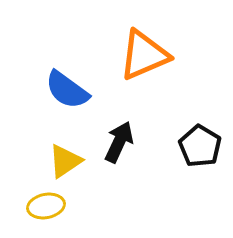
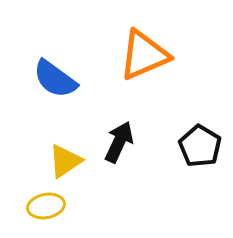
blue semicircle: moved 12 px left, 11 px up
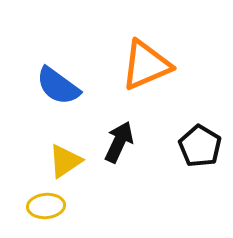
orange triangle: moved 2 px right, 10 px down
blue semicircle: moved 3 px right, 7 px down
yellow ellipse: rotated 6 degrees clockwise
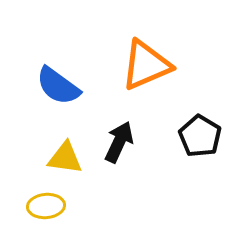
black pentagon: moved 10 px up
yellow triangle: moved 3 px up; rotated 42 degrees clockwise
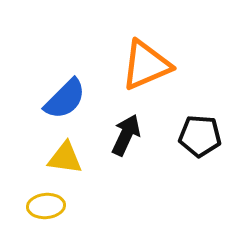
blue semicircle: moved 7 px right, 13 px down; rotated 81 degrees counterclockwise
black pentagon: rotated 27 degrees counterclockwise
black arrow: moved 7 px right, 7 px up
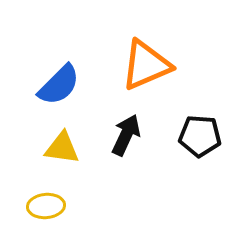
blue semicircle: moved 6 px left, 14 px up
yellow triangle: moved 3 px left, 10 px up
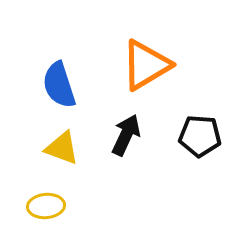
orange triangle: rotated 8 degrees counterclockwise
blue semicircle: rotated 117 degrees clockwise
yellow triangle: rotated 12 degrees clockwise
